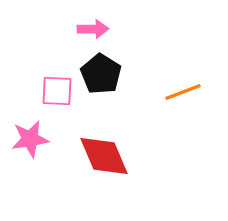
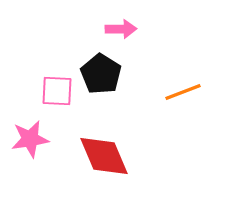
pink arrow: moved 28 px right
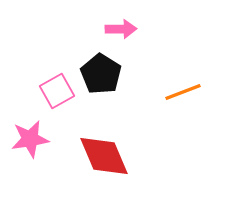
pink square: rotated 32 degrees counterclockwise
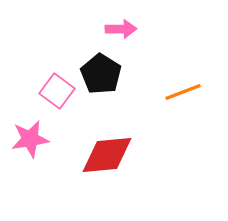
pink square: rotated 24 degrees counterclockwise
red diamond: moved 3 px right, 1 px up; rotated 72 degrees counterclockwise
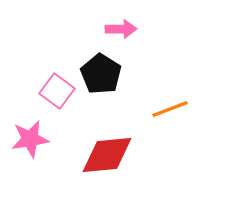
orange line: moved 13 px left, 17 px down
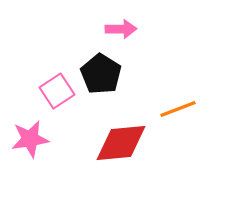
pink square: rotated 20 degrees clockwise
orange line: moved 8 px right
red diamond: moved 14 px right, 12 px up
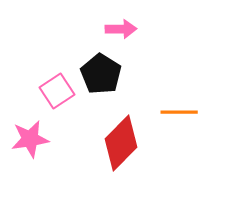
orange line: moved 1 px right, 3 px down; rotated 21 degrees clockwise
red diamond: rotated 40 degrees counterclockwise
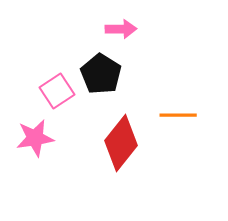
orange line: moved 1 px left, 3 px down
pink star: moved 5 px right, 1 px up
red diamond: rotated 6 degrees counterclockwise
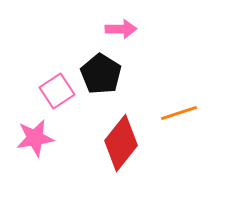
orange line: moved 1 px right, 2 px up; rotated 18 degrees counterclockwise
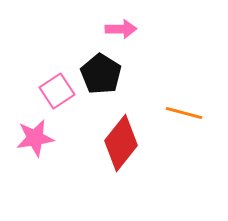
orange line: moved 5 px right; rotated 33 degrees clockwise
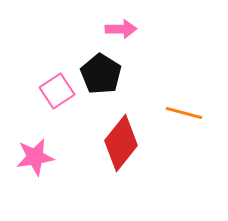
pink star: moved 19 px down
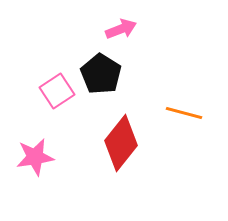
pink arrow: rotated 20 degrees counterclockwise
